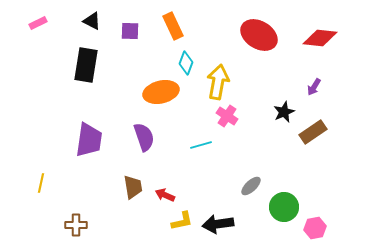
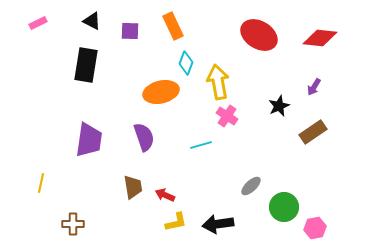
yellow arrow: rotated 20 degrees counterclockwise
black star: moved 5 px left, 6 px up
yellow L-shape: moved 6 px left, 1 px down
brown cross: moved 3 px left, 1 px up
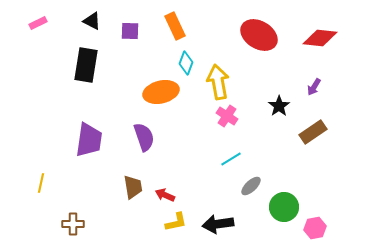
orange rectangle: moved 2 px right
black star: rotated 10 degrees counterclockwise
cyan line: moved 30 px right, 14 px down; rotated 15 degrees counterclockwise
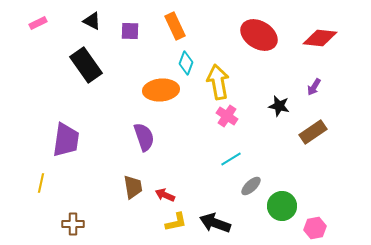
black rectangle: rotated 44 degrees counterclockwise
orange ellipse: moved 2 px up; rotated 8 degrees clockwise
black star: rotated 25 degrees counterclockwise
purple trapezoid: moved 23 px left
green circle: moved 2 px left, 1 px up
black arrow: moved 3 px left, 1 px up; rotated 28 degrees clockwise
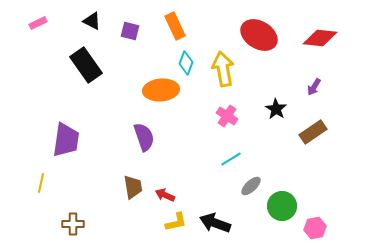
purple square: rotated 12 degrees clockwise
yellow arrow: moved 5 px right, 13 px up
black star: moved 3 px left, 3 px down; rotated 20 degrees clockwise
